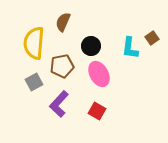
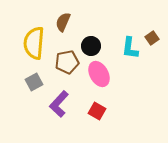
brown pentagon: moved 5 px right, 4 px up
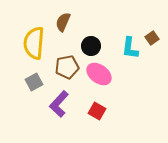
brown pentagon: moved 5 px down
pink ellipse: rotated 25 degrees counterclockwise
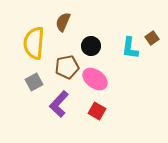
pink ellipse: moved 4 px left, 5 px down
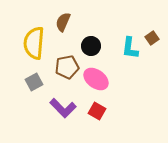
pink ellipse: moved 1 px right
purple L-shape: moved 4 px right, 4 px down; rotated 88 degrees counterclockwise
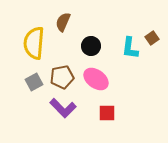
brown pentagon: moved 5 px left, 10 px down
red square: moved 10 px right, 2 px down; rotated 30 degrees counterclockwise
